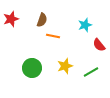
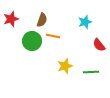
cyan star: moved 3 px up
green circle: moved 27 px up
green line: rotated 28 degrees clockwise
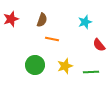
orange line: moved 1 px left, 3 px down
green circle: moved 3 px right, 24 px down
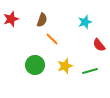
orange line: rotated 32 degrees clockwise
green line: moved 1 px left, 1 px up; rotated 14 degrees counterclockwise
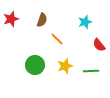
orange line: moved 5 px right
green line: moved 1 px right; rotated 14 degrees clockwise
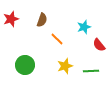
cyan star: moved 1 px left, 5 px down
green circle: moved 10 px left
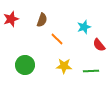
yellow star: moved 1 px left; rotated 21 degrees clockwise
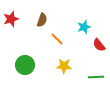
green line: moved 5 px right, 6 px down
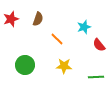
brown semicircle: moved 4 px left, 1 px up
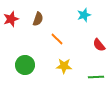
cyan star: moved 12 px up
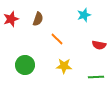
red semicircle: rotated 40 degrees counterclockwise
